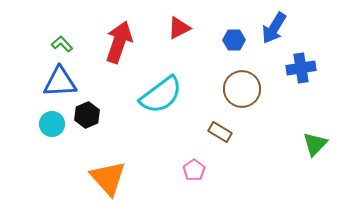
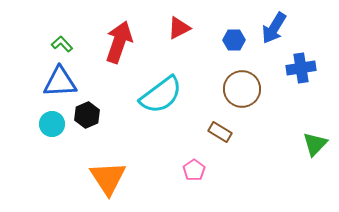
orange triangle: rotated 9 degrees clockwise
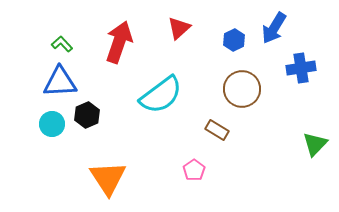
red triangle: rotated 15 degrees counterclockwise
blue hexagon: rotated 25 degrees counterclockwise
brown rectangle: moved 3 px left, 2 px up
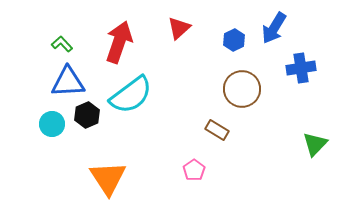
blue triangle: moved 8 px right
cyan semicircle: moved 30 px left
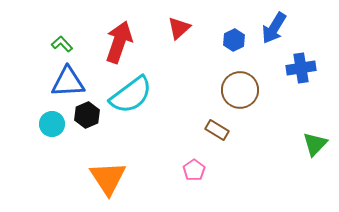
brown circle: moved 2 px left, 1 px down
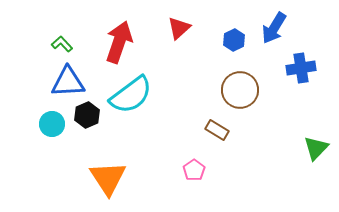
green triangle: moved 1 px right, 4 px down
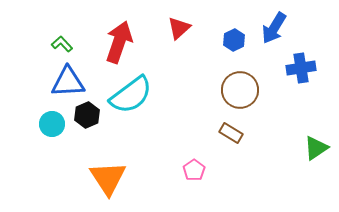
brown rectangle: moved 14 px right, 3 px down
green triangle: rotated 12 degrees clockwise
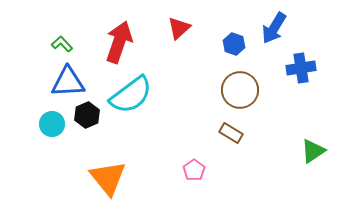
blue hexagon: moved 4 px down; rotated 15 degrees counterclockwise
green triangle: moved 3 px left, 3 px down
orange triangle: rotated 6 degrees counterclockwise
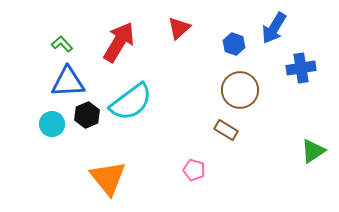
red arrow: rotated 12 degrees clockwise
cyan semicircle: moved 7 px down
brown rectangle: moved 5 px left, 3 px up
pink pentagon: rotated 20 degrees counterclockwise
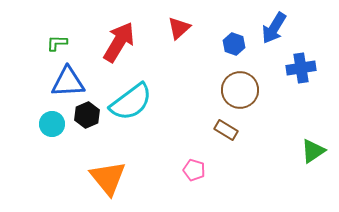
green L-shape: moved 5 px left, 1 px up; rotated 45 degrees counterclockwise
